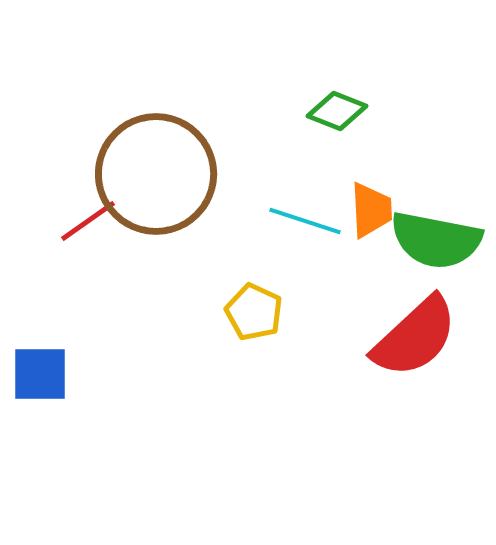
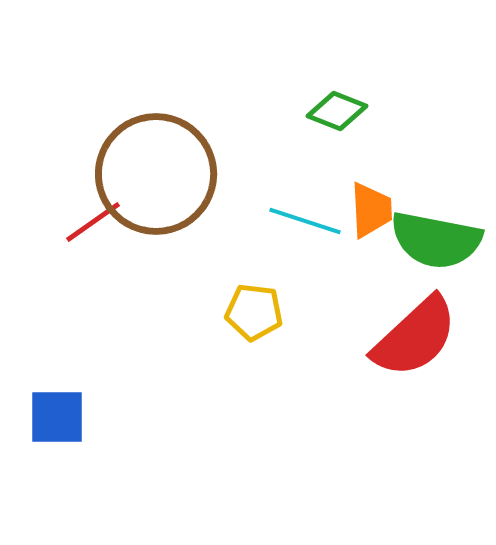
red line: moved 5 px right, 1 px down
yellow pentagon: rotated 18 degrees counterclockwise
blue square: moved 17 px right, 43 px down
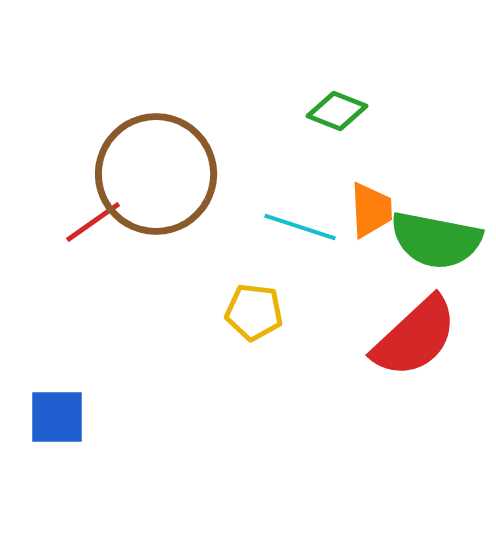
cyan line: moved 5 px left, 6 px down
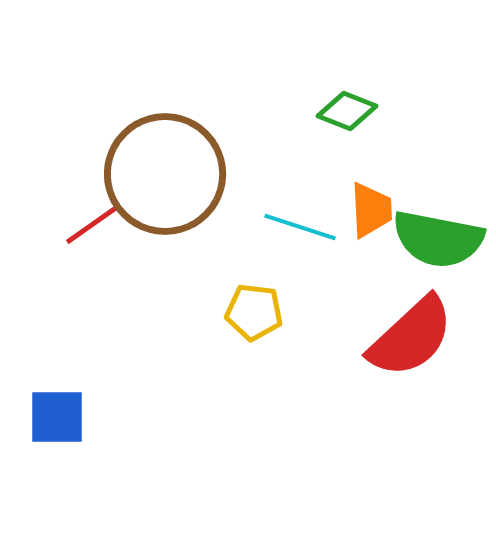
green diamond: moved 10 px right
brown circle: moved 9 px right
red line: moved 2 px down
green semicircle: moved 2 px right, 1 px up
red semicircle: moved 4 px left
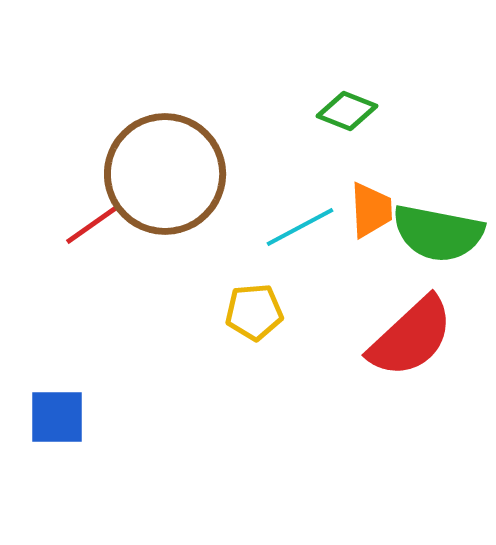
cyan line: rotated 46 degrees counterclockwise
green semicircle: moved 6 px up
yellow pentagon: rotated 12 degrees counterclockwise
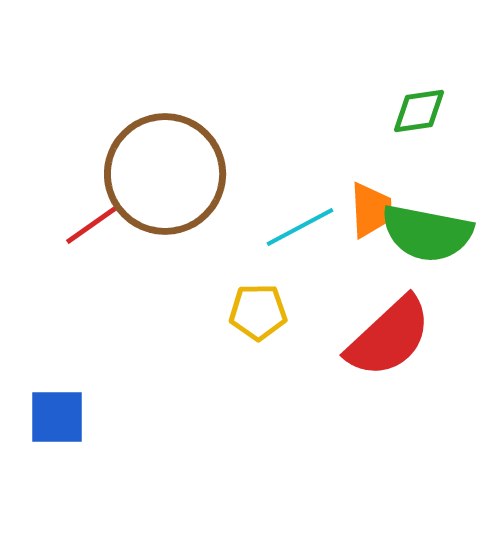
green diamond: moved 72 px right; rotated 30 degrees counterclockwise
green semicircle: moved 11 px left
yellow pentagon: moved 4 px right; rotated 4 degrees clockwise
red semicircle: moved 22 px left
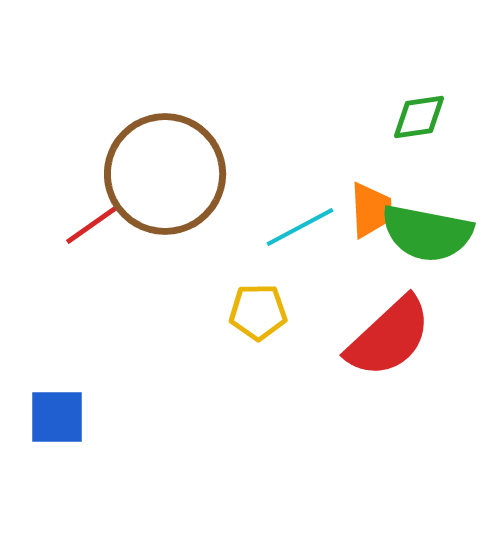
green diamond: moved 6 px down
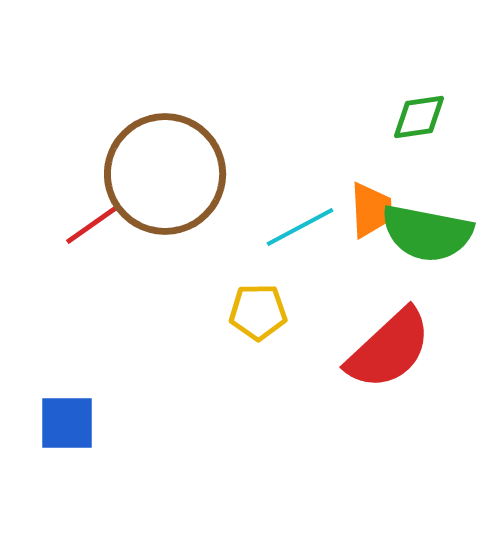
red semicircle: moved 12 px down
blue square: moved 10 px right, 6 px down
